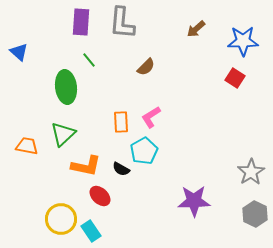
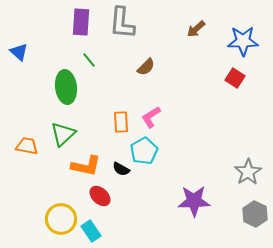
gray star: moved 3 px left
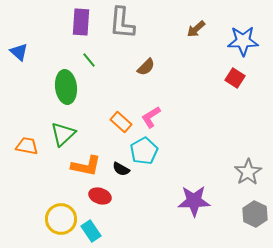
orange rectangle: rotated 45 degrees counterclockwise
red ellipse: rotated 25 degrees counterclockwise
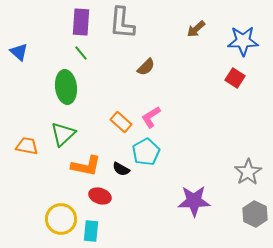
green line: moved 8 px left, 7 px up
cyan pentagon: moved 2 px right, 1 px down
cyan rectangle: rotated 40 degrees clockwise
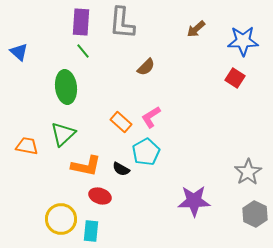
green line: moved 2 px right, 2 px up
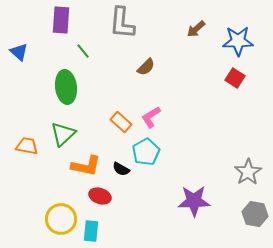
purple rectangle: moved 20 px left, 2 px up
blue star: moved 5 px left
gray hexagon: rotated 15 degrees counterclockwise
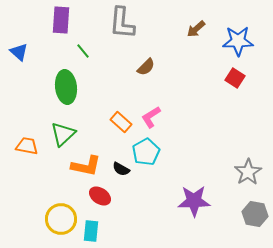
red ellipse: rotated 15 degrees clockwise
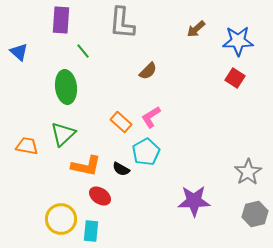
brown semicircle: moved 2 px right, 4 px down
gray hexagon: rotated 25 degrees counterclockwise
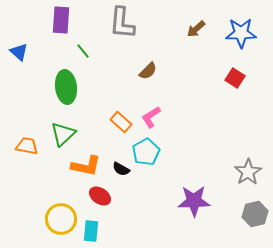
blue star: moved 3 px right, 8 px up
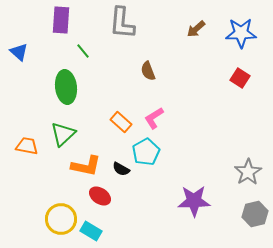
brown semicircle: rotated 114 degrees clockwise
red square: moved 5 px right
pink L-shape: moved 3 px right, 1 px down
cyan rectangle: rotated 65 degrees counterclockwise
